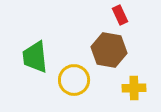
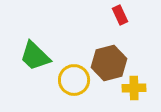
brown hexagon: moved 13 px down; rotated 24 degrees counterclockwise
green trapezoid: moved 1 px up; rotated 40 degrees counterclockwise
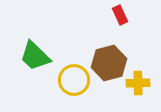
yellow cross: moved 4 px right, 5 px up
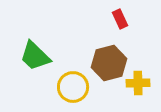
red rectangle: moved 4 px down
yellow circle: moved 1 px left, 7 px down
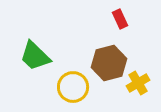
yellow cross: rotated 30 degrees counterclockwise
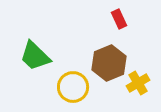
red rectangle: moved 1 px left
brown hexagon: rotated 8 degrees counterclockwise
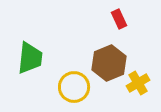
green trapezoid: moved 5 px left, 2 px down; rotated 128 degrees counterclockwise
yellow circle: moved 1 px right
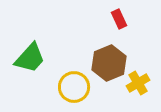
green trapezoid: rotated 36 degrees clockwise
